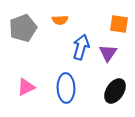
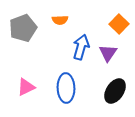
orange square: rotated 36 degrees clockwise
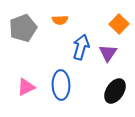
blue ellipse: moved 5 px left, 3 px up
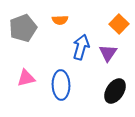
pink triangle: moved 9 px up; rotated 12 degrees clockwise
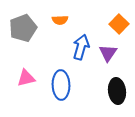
black ellipse: moved 2 px right; rotated 40 degrees counterclockwise
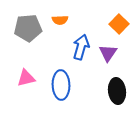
gray pentagon: moved 5 px right; rotated 16 degrees clockwise
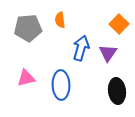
orange semicircle: rotated 84 degrees clockwise
blue arrow: moved 1 px down
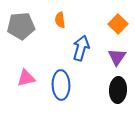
orange square: moved 1 px left
gray pentagon: moved 7 px left, 2 px up
purple triangle: moved 9 px right, 4 px down
black ellipse: moved 1 px right, 1 px up; rotated 10 degrees clockwise
